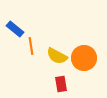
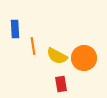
blue rectangle: rotated 48 degrees clockwise
orange line: moved 2 px right
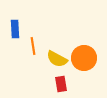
yellow semicircle: moved 3 px down
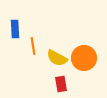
yellow semicircle: moved 1 px up
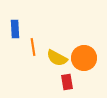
orange line: moved 1 px down
red rectangle: moved 6 px right, 2 px up
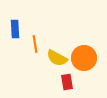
orange line: moved 2 px right, 3 px up
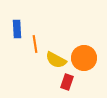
blue rectangle: moved 2 px right
yellow semicircle: moved 1 px left, 2 px down
red rectangle: rotated 28 degrees clockwise
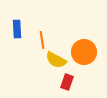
orange line: moved 7 px right, 4 px up
orange circle: moved 6 px up
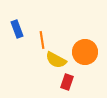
blue rectangle: rotated 18 degrees counterclockwise
orange circle: moved 1 px right
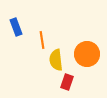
blue rectangle: moved 1 px left, 2 px up
orange circle: moved 2 px right, 2 px down
yellow semicircle: rotated 55 degrees clockwise
